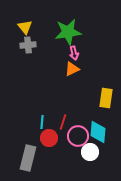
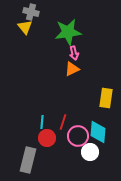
gray cross: moved 3 px right, 33 px up; rotated 21 degrees clockwise
red circle: moved 2 px left
gray rectangle: moved 2 px down
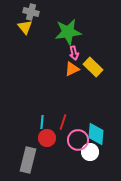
yellow rectangle: moved 13 px left, 31 px up; rotated 54 degrees counterclockwise
cyan diamond: moved 2 px left, 2 px down
pink circle: moved 4 px down
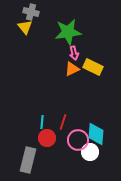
yellow rectangle: rotated 18 degrees counterclockwise
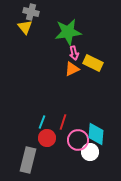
yellow rectangle: moved 4 px up
cyan line: rotated 16 degrees clockwise
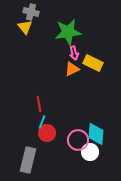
red line: moved 24 px left, 18 px up; rotated 28 degrees counterclockwise
red circle: moved 5 px up
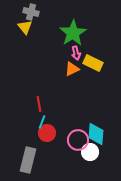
green star: moved 5 px right, 1 px down; rotated 24 degrees counterclockwise
pink arrow: moved 2 px right
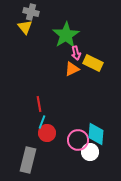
green star: moved 7 px left, 2 px down
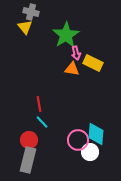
orange triangle: rotated 35 degrees clockwise
cyan line: rotated 64 degrees counterclockwise
red circle: moved 18 px left, 7 px down
